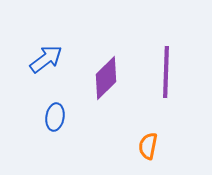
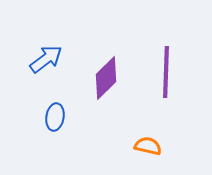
orange semicircle: rotated 92 degrees clockwise
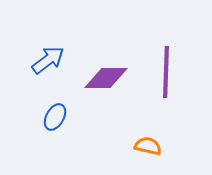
blue arrow: moved 2 px right, 1 px down
purple diamond: rotated 45 degrees clockwise
blue ellipse: rotated 20 degrees clockwise
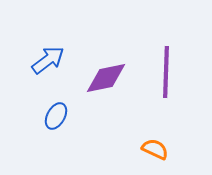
purple diamond: rotated 12 degrees counterclockwise
blue ellipse: moved 1 px right, 1 px up
orange semicircle: moved 7 px right, 3 px down; rotated 12 degrees clockwise
